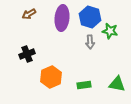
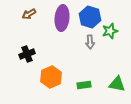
green star: rotated 28 degrees counterclockwise
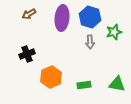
green star: moved 4 px right, 1 px down
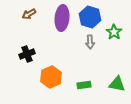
green star: rotated 21 degrees counterclockwise
